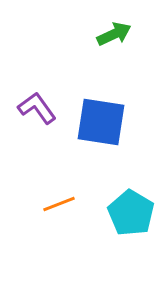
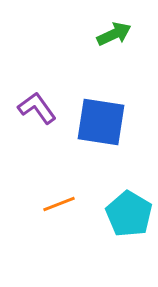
cyan pentagon: moved 2 px left, 1 px down
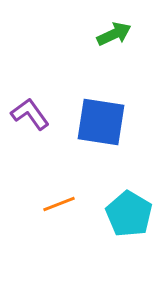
purple L-shape: moved 7 px left, 6 px down
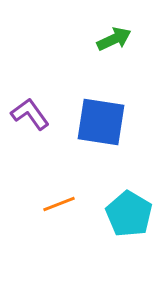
green arrow: moved 5 px down
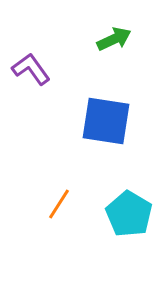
purple L-shape: moved 1 px right, 45 px up
blue square: moved 5 px right, 1 px up
orange line: rotated 36 degrees counterclockwise
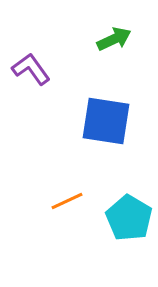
orange line: moved 8 px right, 3 px up; rotated 32 degrees clockwise
cyan pentagon: moved 4 px down
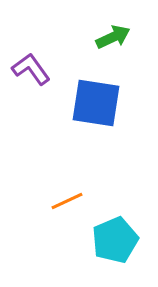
green arrow: moved 1 px left, 2 px up
blue square: moved 10 px left, 18 px up
cyan pentagon: moved 14 px left, 22 px down; rotated 18 degrees clockwise
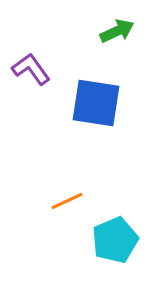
green arrow: moved 4 px right, 6 px up
